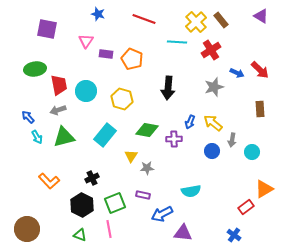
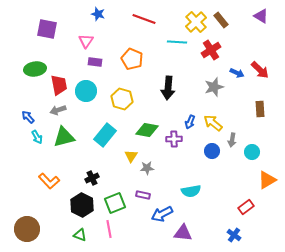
purple rectangle at (106, 54): moved 11 px left, 8 px down
orange triangle at (264, 189): moved 3 px right, 9 px up
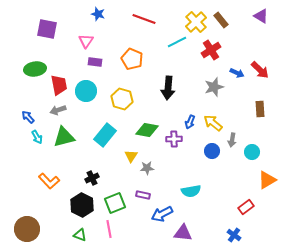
cyan line at (177, 42): rotated 30 degrees counterclockwise
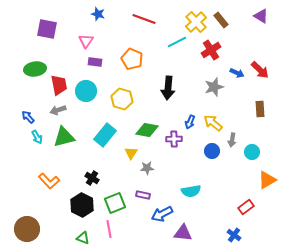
yellow triangle at (131, 156): moved 3 px up
black cross at (92, 178): rotated 32 degrees counterclockwise
green triangle at (80, 235): moved 3 px right, 3 px down
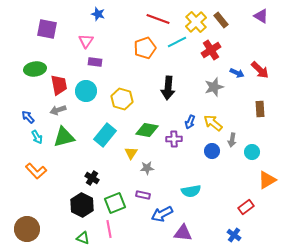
red line at (144, 19): moved 14 px right
orange pentagon at (132, 59): moved 13 px right, 11 px up; rotated 30 degrees clockwise
orange L-shape at (49, 181): moved 13 px left, 10 px up
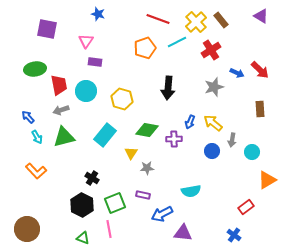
gray arrow at (58, 110): moved 3 px right
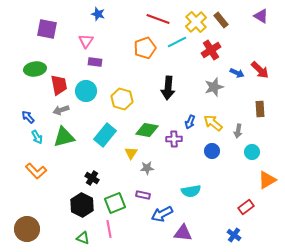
gray arrow at (232, 140): moved 6 px right, 9 px up
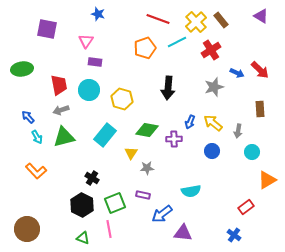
green ellipse at (35, 69): moved 13 px left
cyan circle at (86, 91): moved 3 px right, 1 px up
blue arrow at (162, 214): rotated 10 degrees counterclockwise
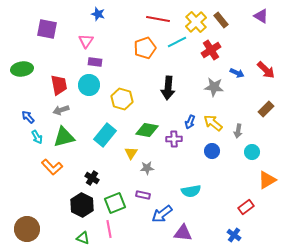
red line at (158, 19): rotated 10 degrees counterclockwise
red arrow at (260, 70): moved 6 px right
gray star at (214, 87): rotated 24 degrees clockwise
cyan circle at (89, 90): moved 5 px up
brown rectangle at (260, 109): moved 6 px right; rotated 49 degrees clockwise
orange L-shape at (36, 171): moved 16 px right, 4 px up
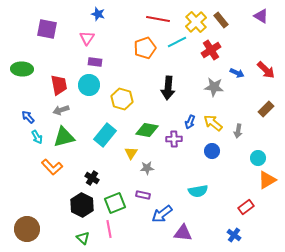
pink triangle at (86, 41): moved 1 px right, 3 px up
green ellipse at (22, 69): rotated 10 degrees clockwise
cyan circle at (252, 152): moved 6 px right, 6 px down
cyan semicircle at (191, 191): moved 7 px right
green triangle at (83, 238): rotated 24 degrees clockwise
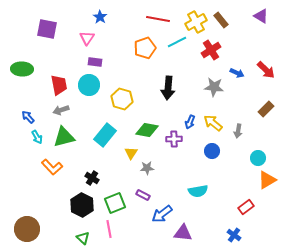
blue star at (98, 14): moved 2 px right, 3 px down; rotated 16 degrees clockwise
yellow cross at (196, 22): rotated 15 degrees clockwise
purple rectangle at (143, 195): rotated 16 degrees clockwise
